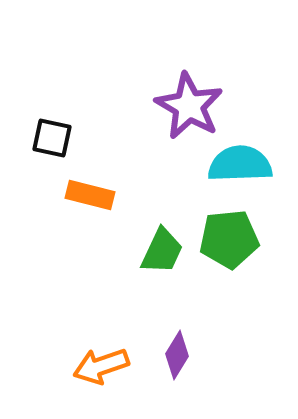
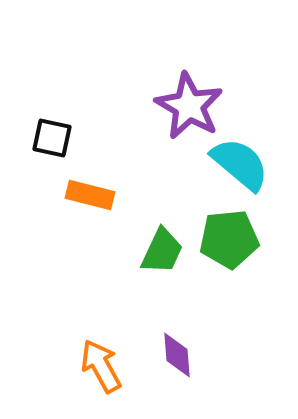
cyan semicircle: rotated 42 degrees clockwise
purple diamond: rotated 36 degrees counterclockwise
orange arrow: rotated 80 degrees clockwise
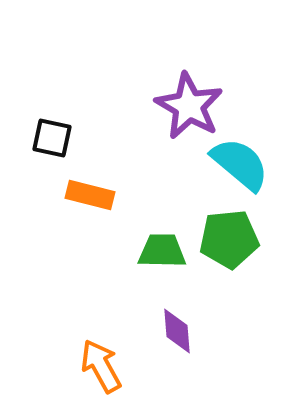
green trapezoid: rotated 114 degrees counterclockwise
purple diamond: moved 24 px up
